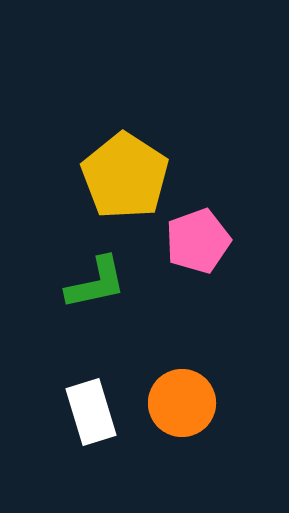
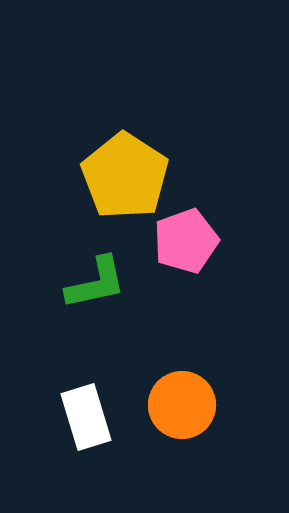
pink pentagon: moved 12 px left
orange circle: moved 2 px down
white rectangle: moved 5 px left, 5 px down
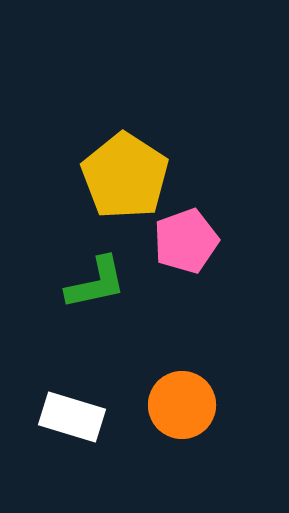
white rectangle: moved 14 px left; rotated 56 degrees counterclockwise
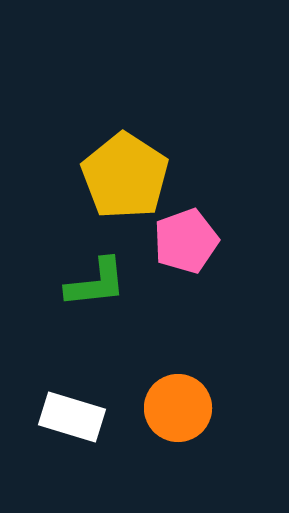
green L-shape: rotated 6 degrees clockwise
orange circle: moved 4 px left, 3 px down
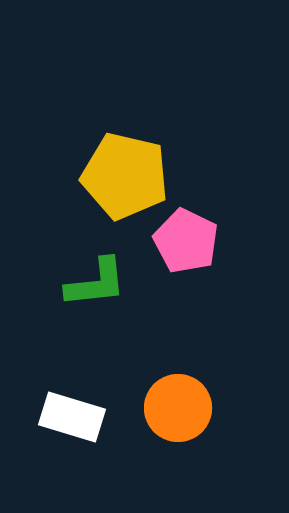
yellow pentagon: rotated 20 degrees counterclockwise
pink pentagon: rotated 26 degrees counterclockwise
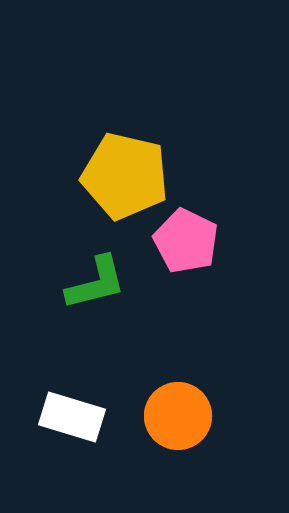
green L-shape: rotated 8 degrees counterclockwise
orange circle: moved 8 px down
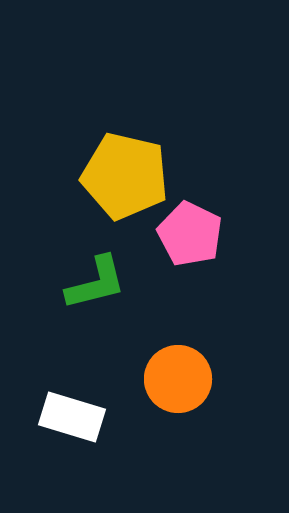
pink pentagon: moved 4 px right, 7 px up
orange circle: moved 37 px up
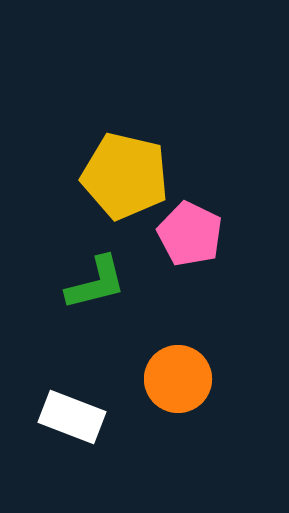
white rectangle: rotated 4 degrees clockwise
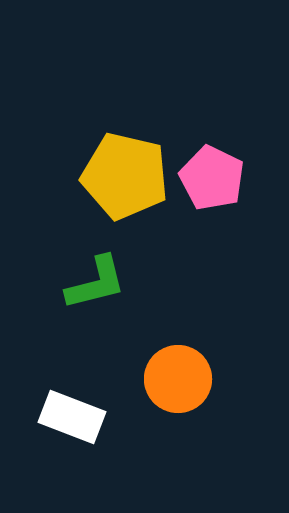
pink pentagon: moved 22 px right, 56 px up
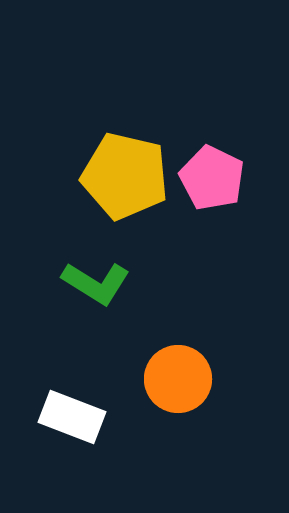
green L-shape: rotated 46 degrees clockwise
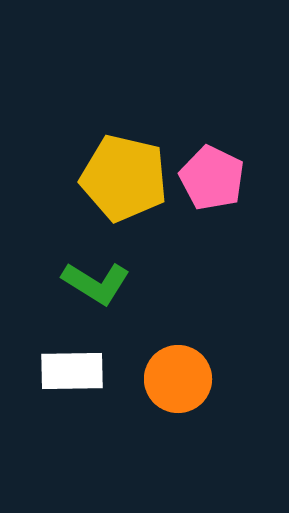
yellow pentagon: moved 1 px left, 2 px down
white rectangle: moved 46 px up; rotated 22 degrees counterclockwise
